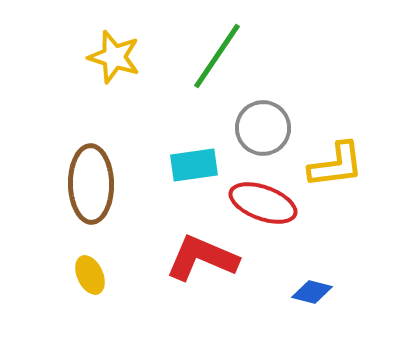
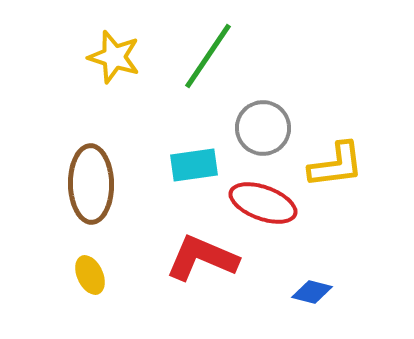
green line: moved 9 px left
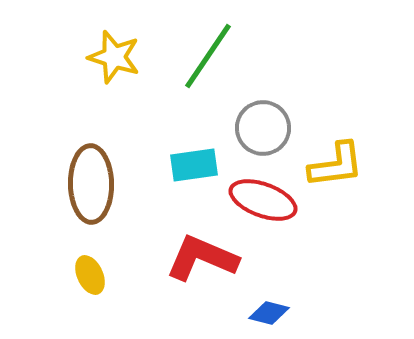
red ellipse: moved 3 px up
blue diamond: moved 43 px left, 21 px down
